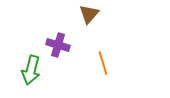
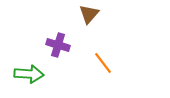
orange line: rotated 20 degrees counterclockwise
green arrow: moved 2 px left, 4 px down; rotated 100 degrees counterclockwise
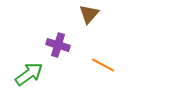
orange line: moved 2 px down; rotated 25 degrees counterclockwise
green arrow: rotated 40 degrees counterclockwise
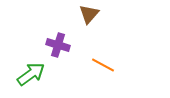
green arrow: moved 2 px right
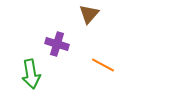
purple cross: moved 1 px left, 1 px up
green arrow: rotated 116 degrees clockwise
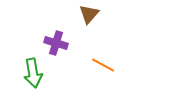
purple cross: moved 1 px left, 1 px up
green arrow: moved 2 px right, 1 px up
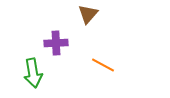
brown triangle: moved 1 px left
purple cross: rotated 20 degrees counterclockwise
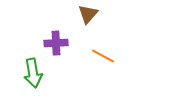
orange line: moved 9 px up
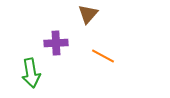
green arrow: moved 2 px left
